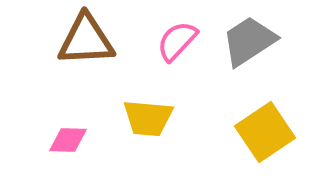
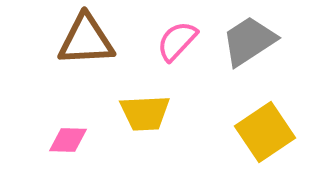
yellow trapezoid: moved 3 px left, 5 px up; rotated 8 degrees counterclockwise
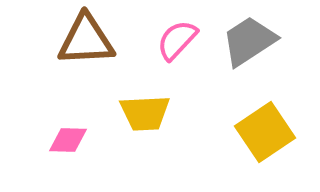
pink semicircle: moved 1 px up
